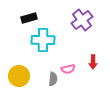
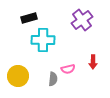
yellow circle: moved 1 px left
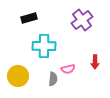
cyan cross: moved 1 px right, 6 px down
red arrow: moved 2 px right
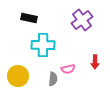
black rectangle: rotated 28 degrees clockwise
cyan cross: moved 1 px left, 1 px up
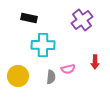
gray semicircle: moved 2 px left, 2 px up
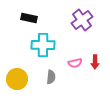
pink semicircle: moved 7 px right, 6 px up
yellow circle: moved 1 px left, 3 px down
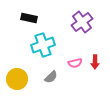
purple cross: moved 2 px down
cyan cross: rotated 20 degrees counterclockwise
gray semicircle: rotated 40 degrees clockwise
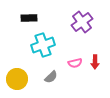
black rectangle: rotated 14 degrees counterclockwise
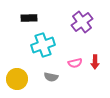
gray semicircle: rotated 56 degrees clockwise
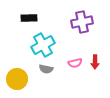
purple cross: rotated 25 degrees clockwise
cyan cross: rotated 10 degrees counterclockwise
gray semicircle: moved 5 px left, 8 px up
